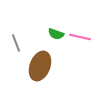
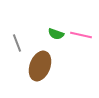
pink line: moved 1 px right, 2 px up
gray line: moved 1 px right
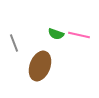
pink line: moved 2 px left
gray line: moved 3 px left
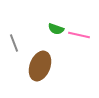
green semicircle: moved 5 px up
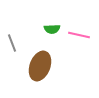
green semicircle: moved 4 px left; rotated 21 degrees counterclockwise
gray line: moved 2 px left
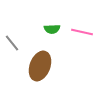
pink line: moved 3 px right, 3 px up
gray line: rotated 18 degrees counterclockwise
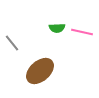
green semicircle: moved 5 px right, 1 px up
brown ellipse: moved 5 px down; rotated 28 degrees clockwise
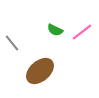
green semicircle: moved 2 px left, 2 px down; rotated 28 degrees clockwise
pink line: rotated 50 degrees counterclockwise
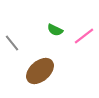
pink line: moved 2 px right, 4 px down
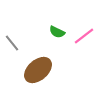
green semicircle: moved 2 px right, 2 px down
brown ellipse: moved 2 px left, 1 px up
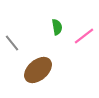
green semicircle: moved 5 px up; rotated 126 degrees counterclockwise
